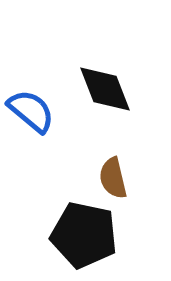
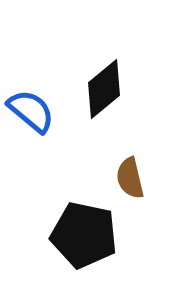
black diamond: moved 1 px left; rotated 72 degrees clockwise
brown semicircle: moved 17 px right
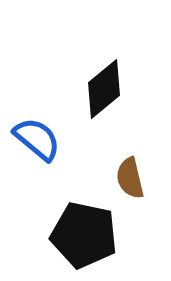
blue semicircle: moved 6 px right, 28 px down
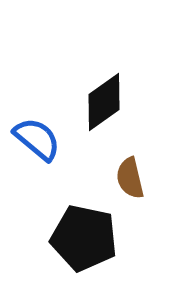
black diamond: moved 13 px down; rotated 4 degrees clockwise
black pentagon: moved 3 px down
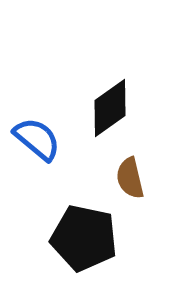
black diamond: moved 6 px right, 6 px down
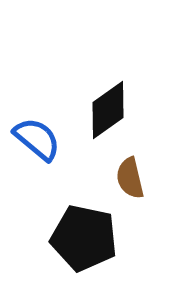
black diamond: moved 2 px left, 2 px down
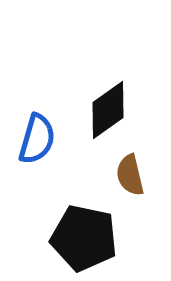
blue semicircle: rotated 66 degrees clockwise
brown semicircle: moved 3 px up
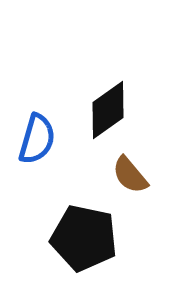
brown semicircle: rotated 27 degrees counterclockwise
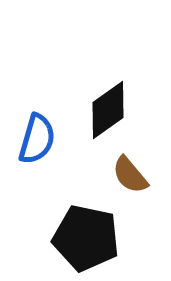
black pentagon: moved 2 px right
